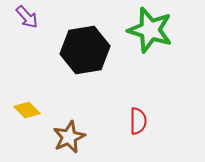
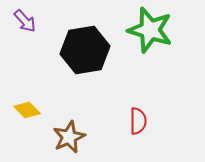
purple arrow: moved 2 px left, 4 px down
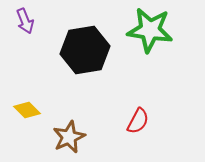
purple arrow: rotated 20 degrees clockwise
green star: rotated 9 degrees counterclockwise
red semicircle: rotated 28 degrees clockwise
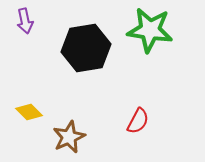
purple arrow: rotated 10 degrees clockwise
black hexagon: moved 1 px right, 2 px up
yellow diamond: moved 2 px right, 2 px down
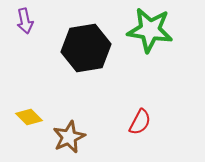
yellow diamond: moved 5 px down
red semicircle: moved 2 px right, 1 px down
